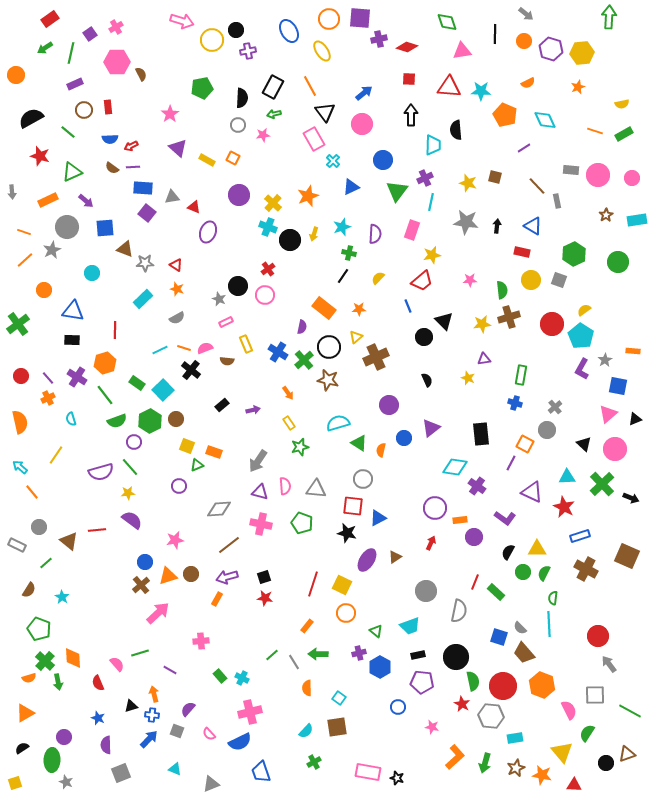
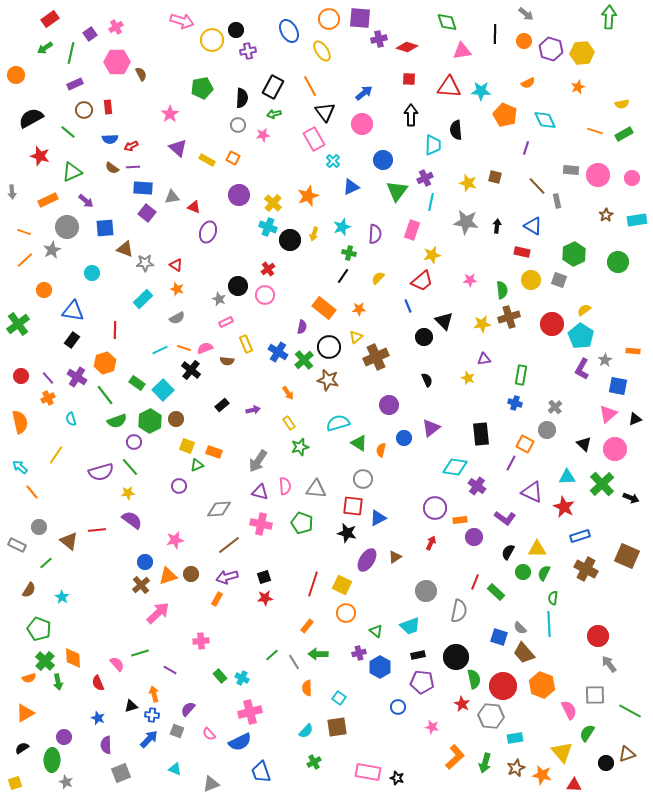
purple line at (524, 148): moved 2 px right; rotated 40 degrees counterclockwise
black rectangle at (72, 340): rotated 56 degrees counterclockwise
red star at (265, 598): rotated 14 degrees counterclockwise
green semicircle at (473, 681): moved 1 px right, 2 px up
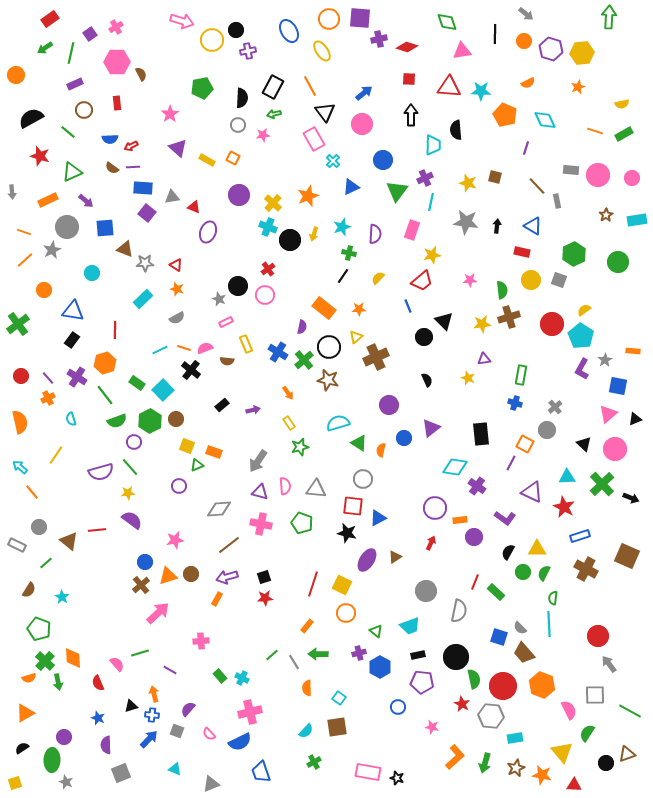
red rectangle at (108, 107): moved 9 px right, 4 px up
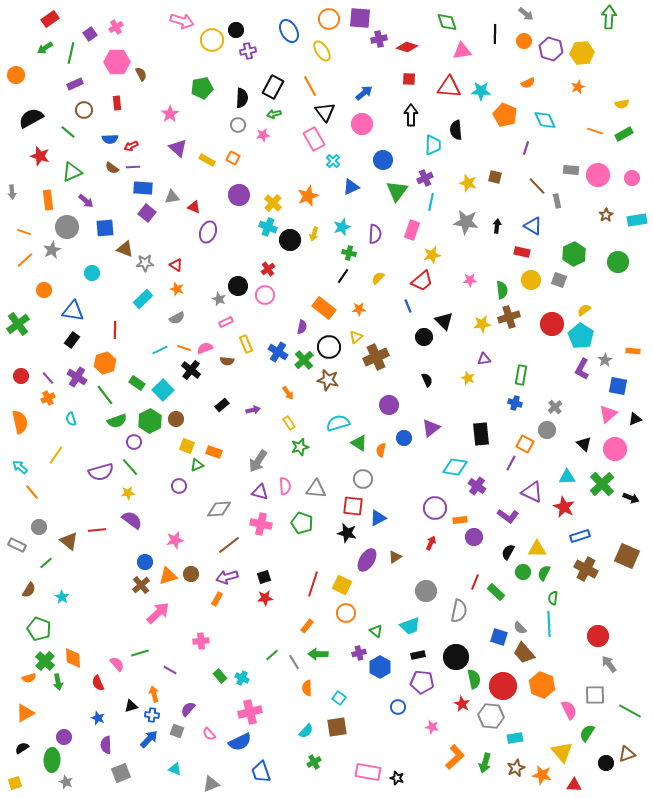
orange rectangle at (48, 200): rotated 72 degrees counterclockwise
purple L-shape at (505, 518): moved 3 px right, 2 px up
